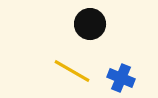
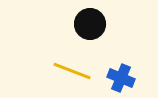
yellow line: rotated 9 degrees counterclockwise
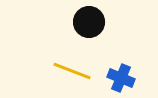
black circle: moved 1 px left, 2 px up
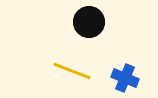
blue cross: moved 4 px right
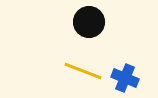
yellow line: moved 11 px right
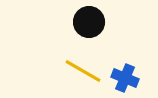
yellow line: rotated 9 degrees clockwise
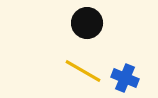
black circle: moved 2 px left, 1 px down
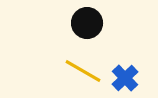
blue cross: rotated 24 degrees clockwise
